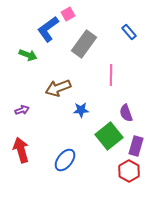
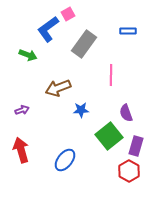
blue rectangle: moved 1 px left, 1 px up; rotated 49 degrees counterclockwise
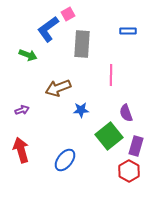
gray rectangle: moved 2 px left; rotated 32 degrees counterclockwise
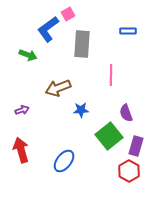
blue ellipse: moved 1 px left, 1 px down
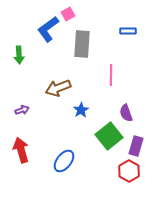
green arrow: moved 9 px left; rotated 66 degrees clockwise
blue star: rotated 28 degrees counterclockwise
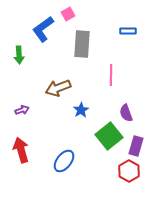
blue L-shape: moved 5 px left
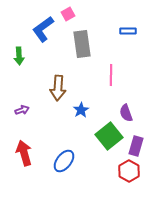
gray rectangle: rotated 12 degrees counterclockwise
green arrow: moved 1 px down
brown arrow: rotated 65 degrees counterclockwise
red arrow: moved 3 px right, 3 px down
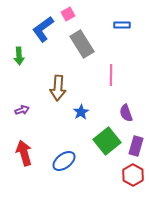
blue rectangle: moved 6 px left, 6 px up
gray rectangle: rotated 24 degrees counterclockwise
blue star: moved 2 px down
green square: moved 2 px left, 5 px down
blue ellipse: rotated 15 degrees clockwise
red hexagon: moved 4 px right, 4 px down
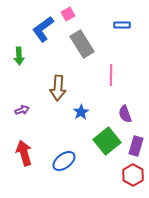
purple semicircle: moved 1 px left, 1 px down
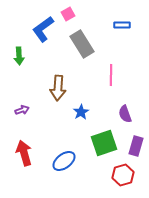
green square: moved 3 px left, 2 px down; rotated 20 degrees clockwise
red hexagon: moved 10 px left; rotated 15 degrees clockwise
